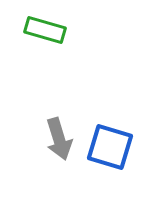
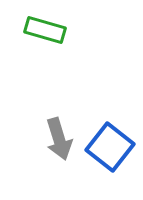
blue square: rotated 21 degrees clockwise
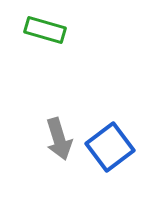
blue square: rotated 15 degrees clockwise
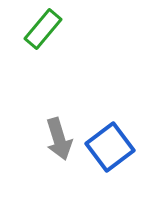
green rectangle: moved 2 px left, 1 px up; rotated 66 degrees counterclockwise
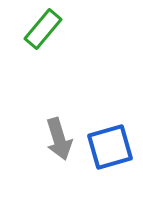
blue square: rotated 21 degrees clockwise
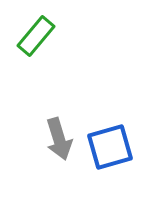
green rectangle: moved 7 px left, 7 px down
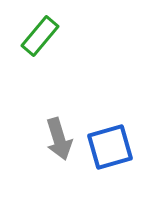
green rectangle: moved 4 px right
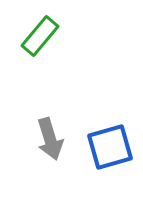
gray arrow: moved 9 px left
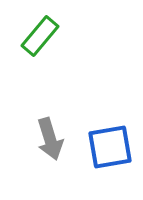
blue square: rotated 6 degrees clockwise
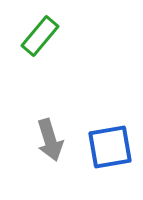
gray arrow: moved 1 px down
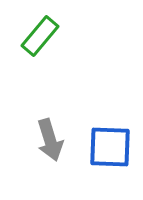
blue square: rotated 12 degrees clockwise
